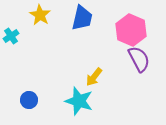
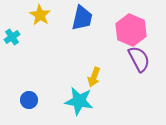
cyan cross: moved 1 px right, 1 px down
yellow arrow: rotated 18 degrees counterclockwise
cyan star: rotated 8 degrees counterclockwise
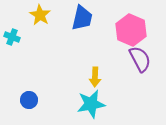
cyan cross: rotated 35 degrees counterclockwise
purple semicircle: moved 1 px right
yellow arrow: moved 1 px right; rotated 18 degrees counterclockwise
cyan star: moved 12 px right, 3 px down; rotated 20 degrees counterclockwise
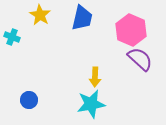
purple semicircle: rotated 20 degrees counterclockwise
